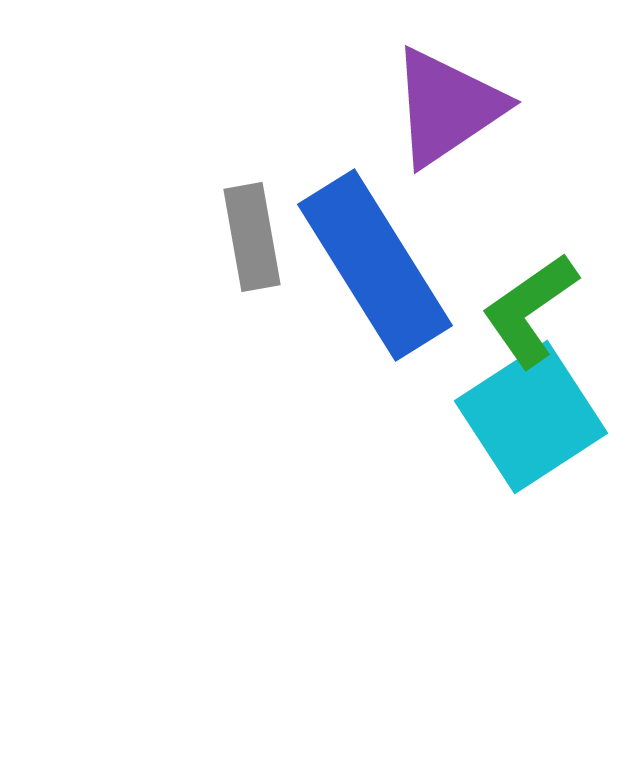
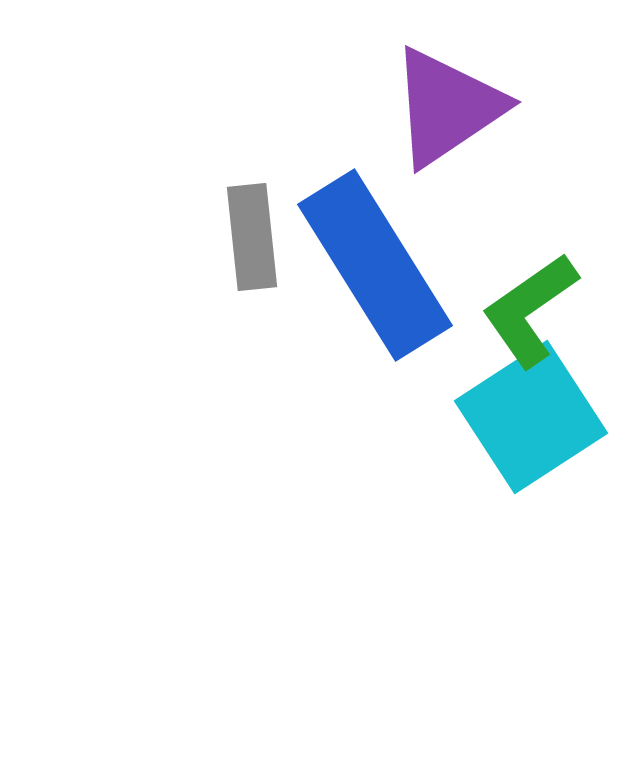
gray rectangle: rotated 4 degrees clockwise
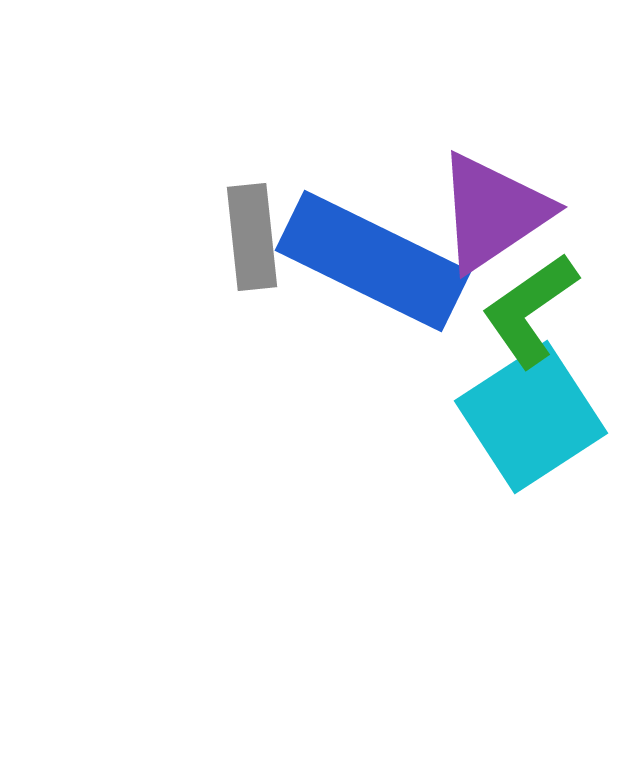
purple triangle: moved 46 px right, 105 px down
blue rectangle: moved 2 px left, 4 px up; rotated 32 degrees counterclockwise
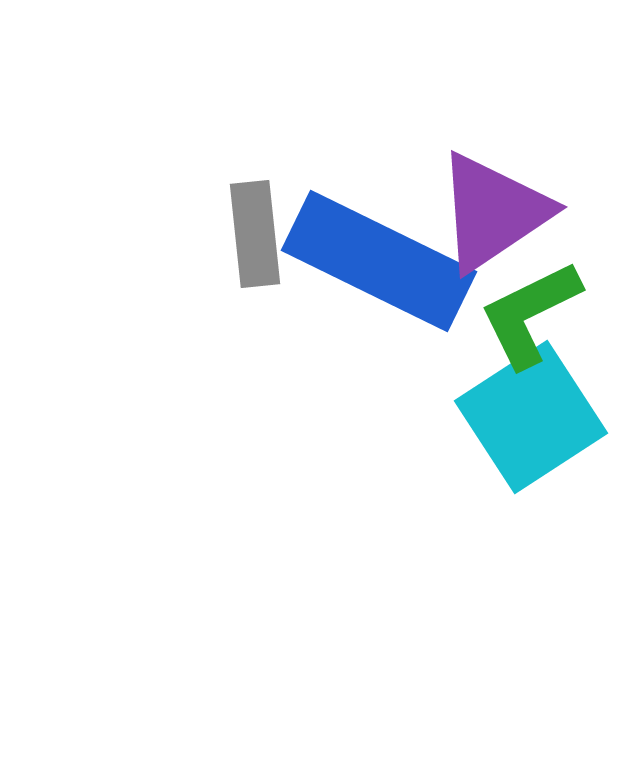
gray rectangle: moved 3 px right, 3 px up
blue rectangle: moved 6 px right
green L-shape: moved 4 px down; rotated 9 degrees clockwise
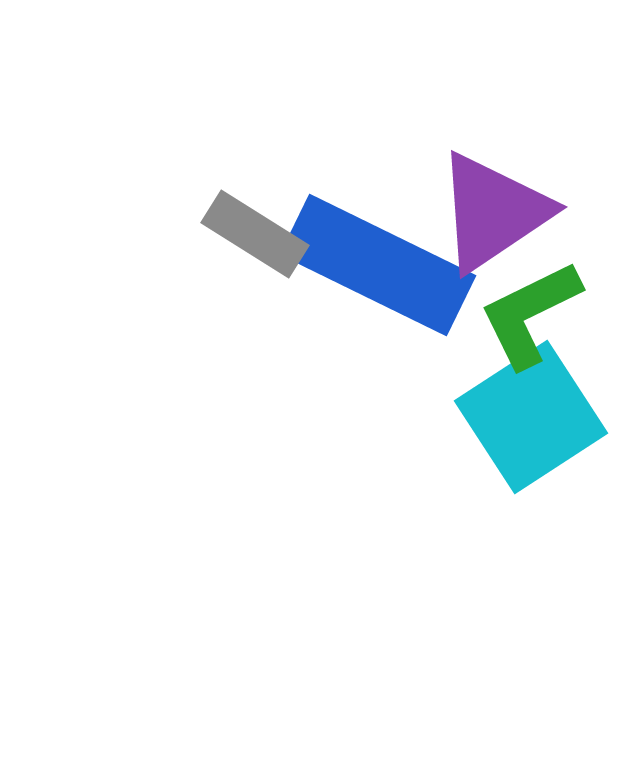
gray rectangle: rotated 52 degrees counterclockwise
blue rectangle: moved 1 px left, 4 px down
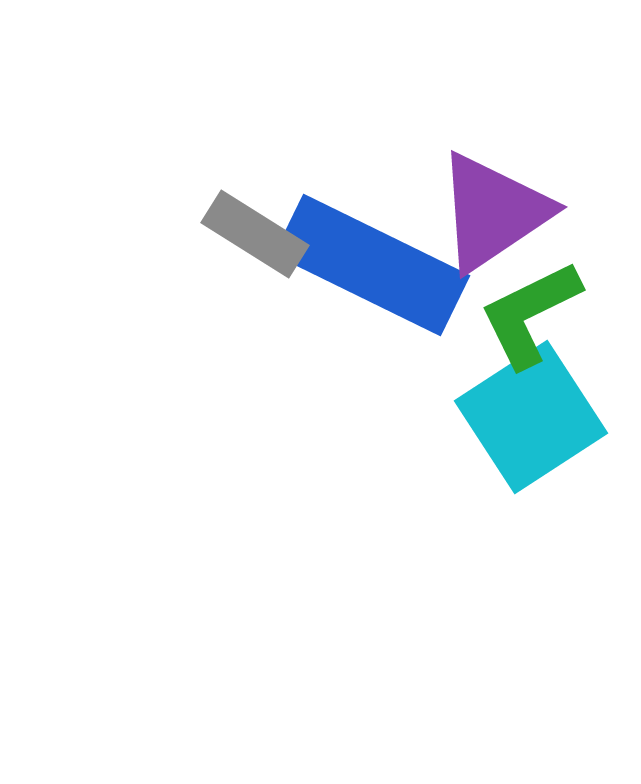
blue rectangle: moved 6 px left
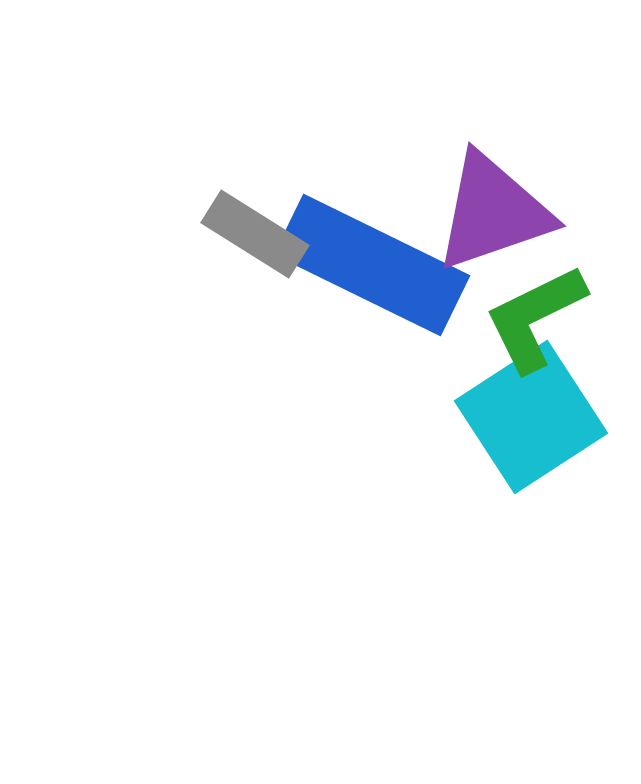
purple triangle: rotated 15 degrees clockwise
green L-shape: moved 5 px right, 4 px down
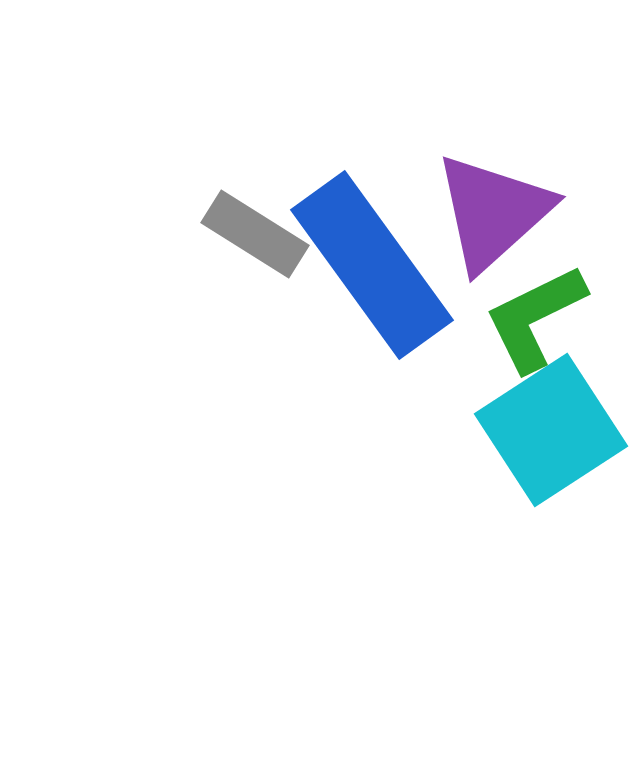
purple triangle: rotated 23 degrees counterclockwise
blue rectangle: rotated 28 degrees clockwise
cyan square: moved 20 px right, 13 px down
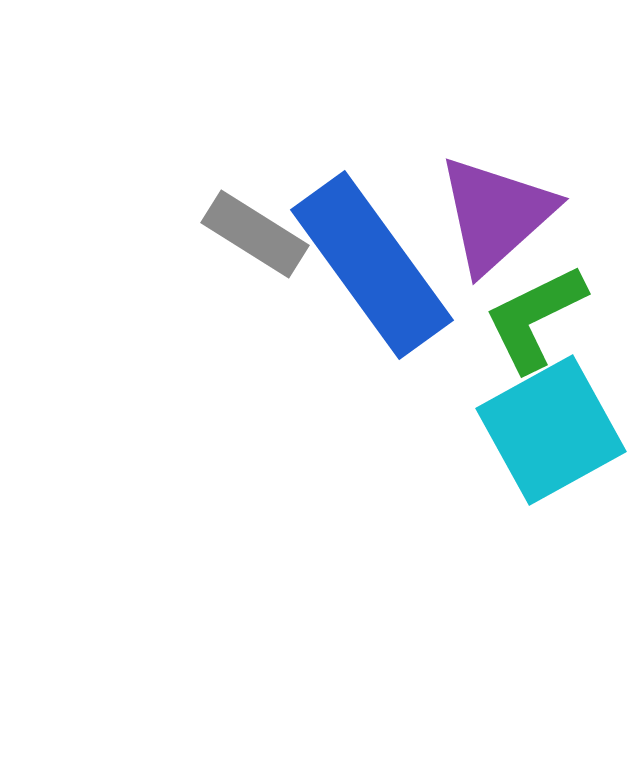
purple triangle: moved 3 px right, 2 px down
cyan square: rotated 4 degrees clockwise
